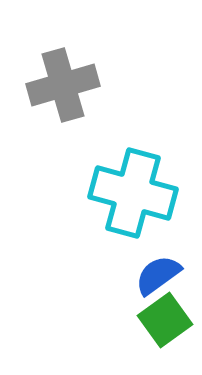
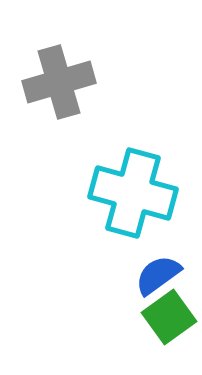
gray cross: moved 4 px left, 3 px up
green square: moved 4 px right, 3 px up
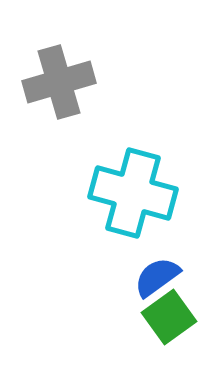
blue semicircle: moved 1 px left, 2 px down
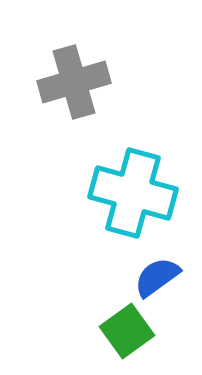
gray cross: moved 15 px right
green square: moved 42 px left, 14 px down
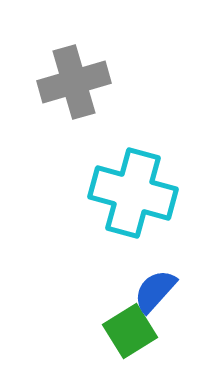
blue semicircle: moved 2 px left, 14 px down; rotated 12 degrees counterclockwise
green square: moved 3 px right; rotated 4 degrees clockwise
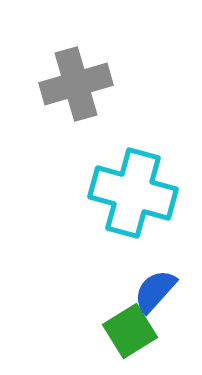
gray cross: moved 2 px right, 2 px down
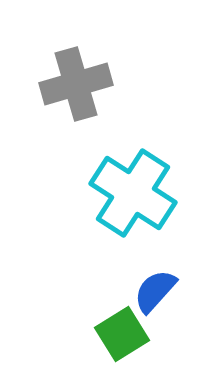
cyan cross: rotated 18 degrees clockwise
green square: moved 8 px left, 3 px down
